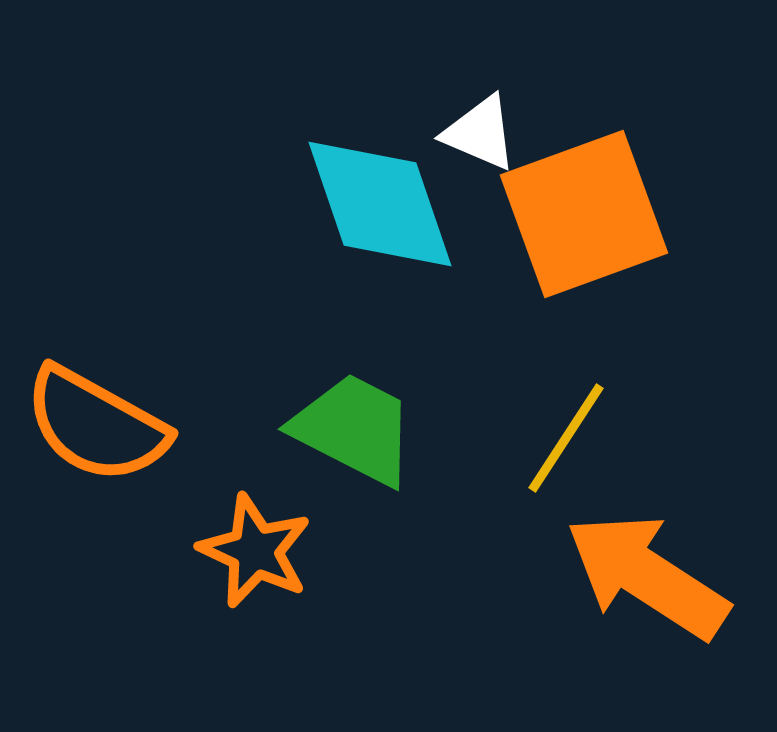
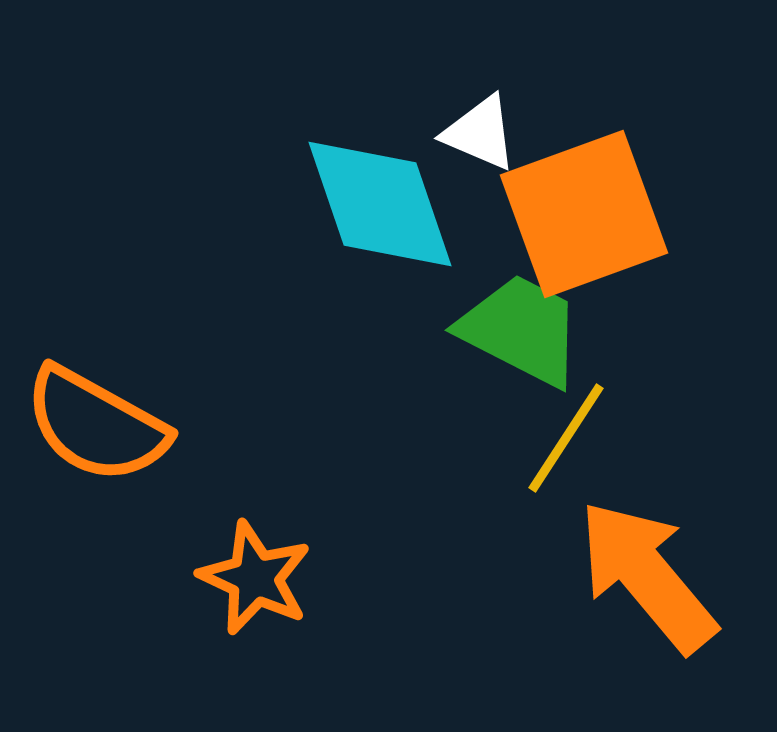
green trapezoid: moved 167 px right, 99 px up
orange star: moved 27 px down
orange arrow: rotated 17 degrees clockwise
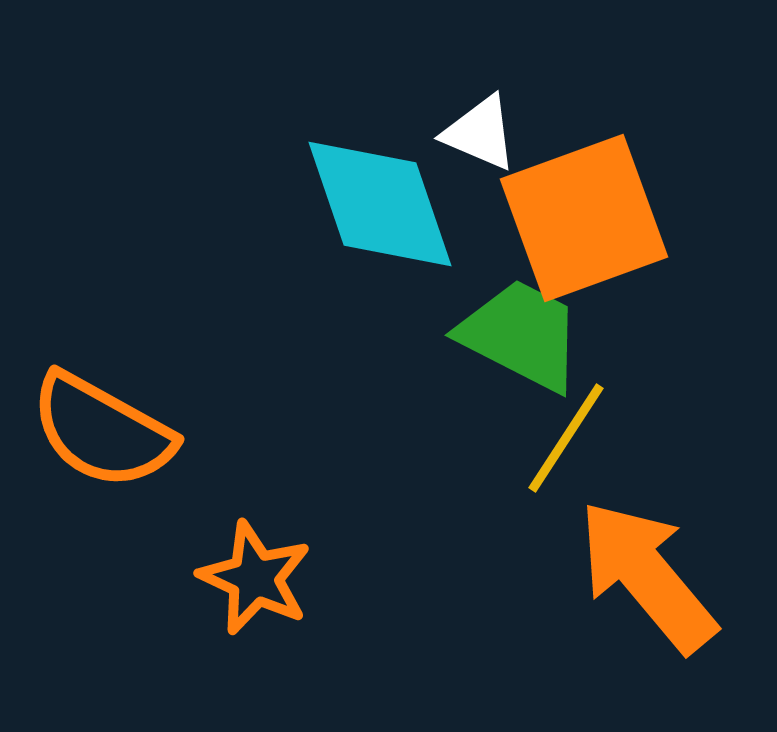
orange square: moved 4 px down
green trapezoid: moved 5 px down
orange semicircle: moved 6 px right, 6 px down
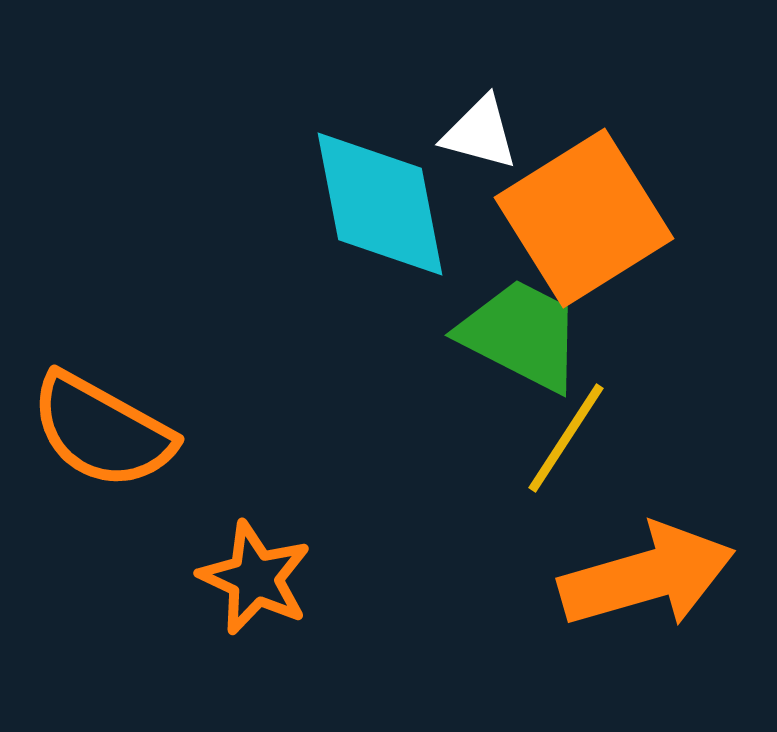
white triangle: rotated 8 degrees counterclockwise
cyan diamond: rotated 8 degrees clockwise
orange square: rotated 12 degrees counterclockwise
orange arrow: rotated 114 degrees clockwise
